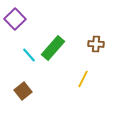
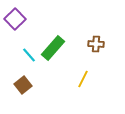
brown square: moved 6 px up
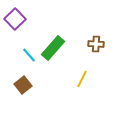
yellow line: moved 1 px left
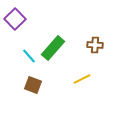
brown cross: moved 1 px left, 1 px down
cyan line: moved 1 px down
yellow line: rotated 36 degrees clockwise
brown square: moved 10 px right; rotated 30 degrees counterclockwise
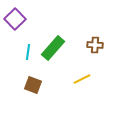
cyan line: moved 1 px left, 4 px up; rotated 49 degrees clockwise
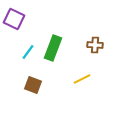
purple square: moved 1 px left; rotated 20 degrees counterclockwise
green rectangle: rotated 20 degrees counterclockwise
cyan line: rotated 28 degrees clockwise
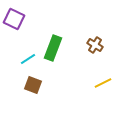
brown cross: rotated 28 degrees clockwise
cyan line: moved 7 px down; rotated 21 degrees clockwise
yellow line: moved 21 px right, 4 px down
